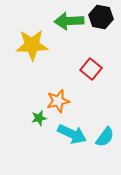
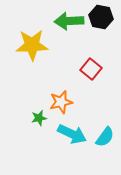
orange star: moved 3 px right, 1 px down
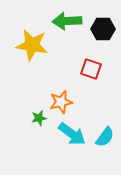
black hexagon: moved 2 px right, 12 px down; rotated 10 degrees counterclockwise
green arrow: moved 2 px left
yellow star: rotated 12 degrees clockwise
red square: rotated 20 degrees counterclockwise
cyan arrow: rotated 12 degrees clockwise
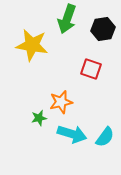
green arrow: moved 2 px up; rotated 68 degrees counterclockwise
black hexagon: rotated 10 degrees counterclockwise
cyan arrow: rotated 20 degrees counterclockwise
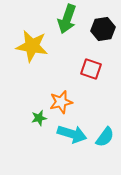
yellow star: moved 1 px down
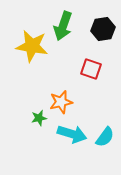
green arrow: moved 4 px left, 7 px down
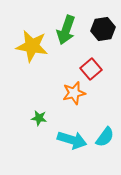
green arrow: moved 3 px right, 4 px down
red square: rotated 30 degrees clockwise
orange star: moved 13 px right, 9 px up
green star: rotated 21 degrees clockwise
cyan arrow: moved 6 px down
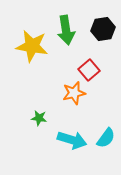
green arrow: rotated 28 degrees counterclockwise
red square: moved 2 px left, 1 px down
cyan semicircle: moved 1 px right, 1 px down
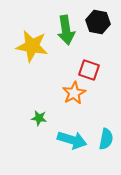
black hexagon: moved 5 px left, 7 px up; rotated 20 degrees clockwise
red square: rotated 30 degrees counterclockwise
orange star: rotated 15 degrees counterclockwise
cyan semicircle: moved 1 px down; rotated 25 degrees counterclockwise
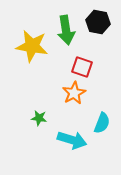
red square: moved 7 px left, 3 px up
cyan semicircle: moved 4 px left, 16 px up; rotated 10 degrees clockwise
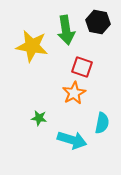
cyan semicircle: rotated 10 degrees counterclockwise
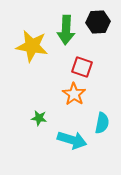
black hexagon: rotated 15 degrees counterclockwise
green arrow: rotated 12 degrees clockwise
orange star: moved 1 px down; rotated 10 degrees counterclockwise
